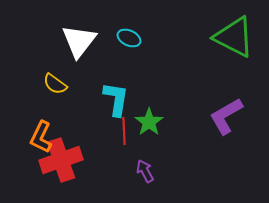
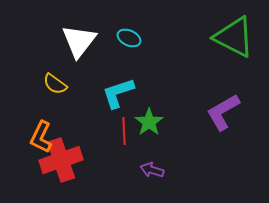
cyan L-shape: moved 2 px right, 6 px up; rotated 117 degrees counterclockwise
purple L-shape: moved 3 px left, 4 px up
purple arrow: moved 7 px right, 1 px up; rotated 45 degrees counterclockwise
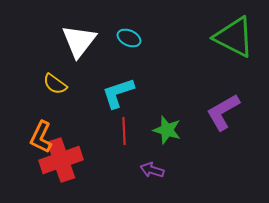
green star: moved 18 px right, 8 px down; rotated 20 degrees counterclockwise
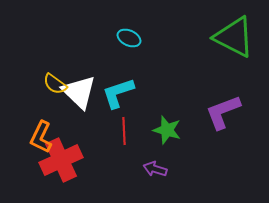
white triangle: moved 51 px down; rotated 24 degrees counterclockwise
purple L-shape: rotated 9 degrees clockwise
red cross: rotated 6 degrees counterclockwise
purple arrow: moved 3 px right, 1 px up
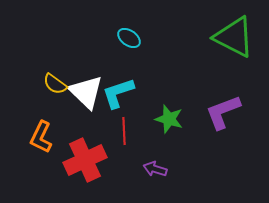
cyan ellipse: rotated 10 degrees clockwise
white triangle: moved 7 px right
green star: moved 2 px right, 11 px up
red cross: moved 24 px right
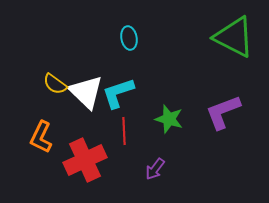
cyan ellipse: rotated 45 degrees clockwise
purple arrow: rotated 70 degrees counterclockwise
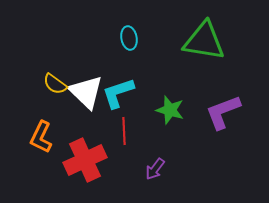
green triangle: moved 30 px left, 4 px down; rotated 18 degrees counterclockwise
green star: moved 1 px right, 9 px up
